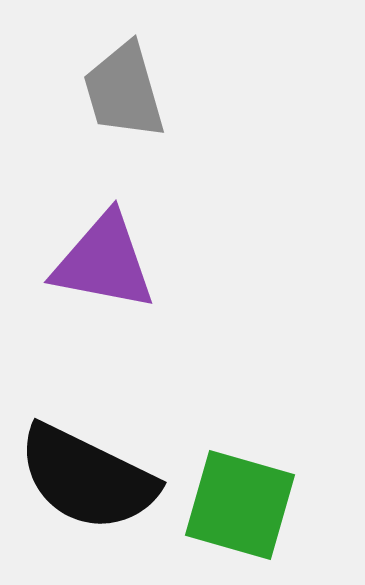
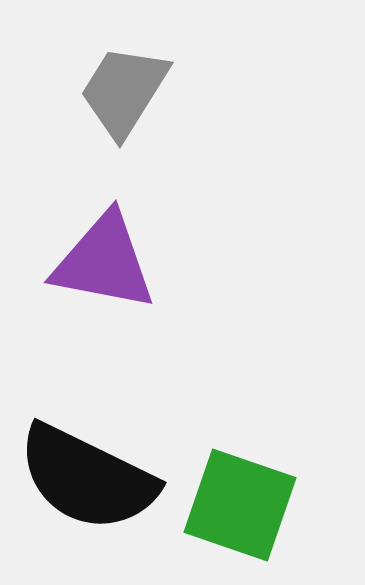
gray trapezoid: rotated 48 degrees clockwise
green square: rotated 3 degrees clockwise
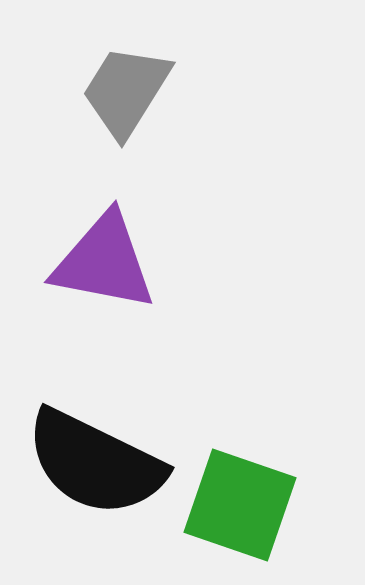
gray trapezoid: moved 2 px right
black semicircle: moved 8 px right, 15 px up
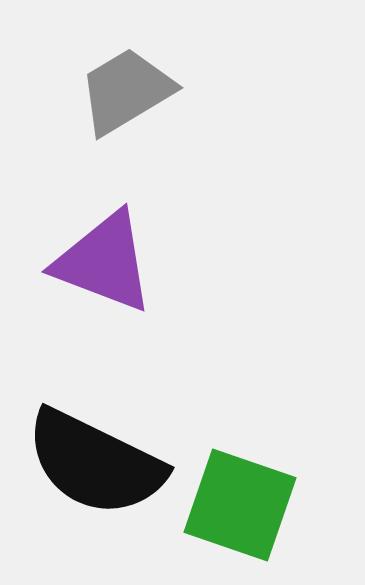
gray trapezoid: rotated 27 degrees clockwise
purple triangle: rotated 10 degrees clockwise
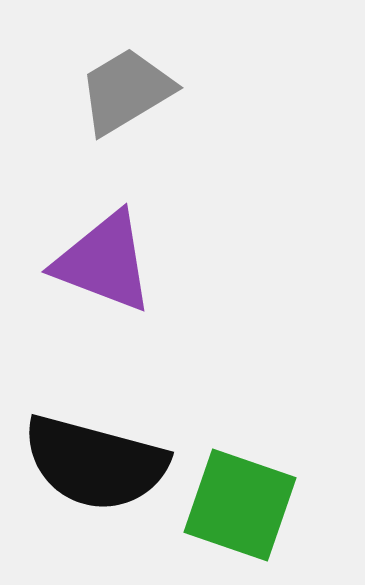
black semicircle: rotated 11 degrees counterclockwise
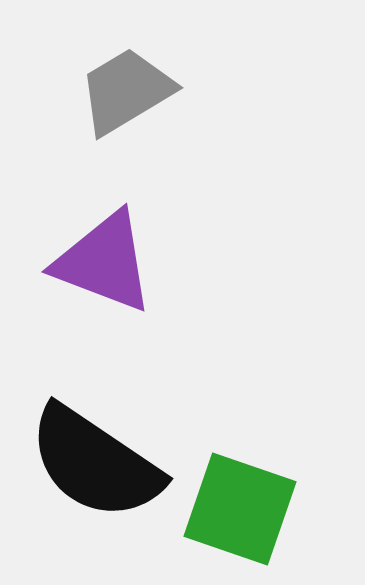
black semicircle: rotated 19 degrees clockwise
green square: moved 4 px down
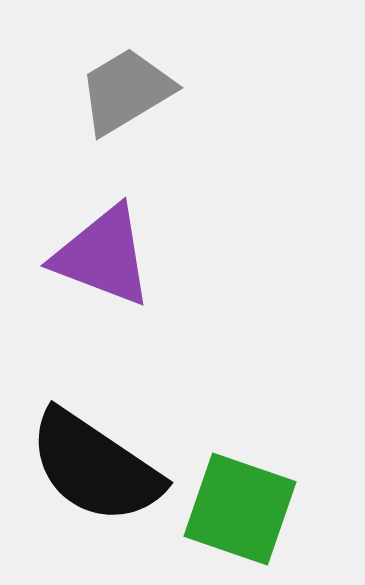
purple triangle: moved 1 px left, 6 px up
black semicircle: moved 4 px down
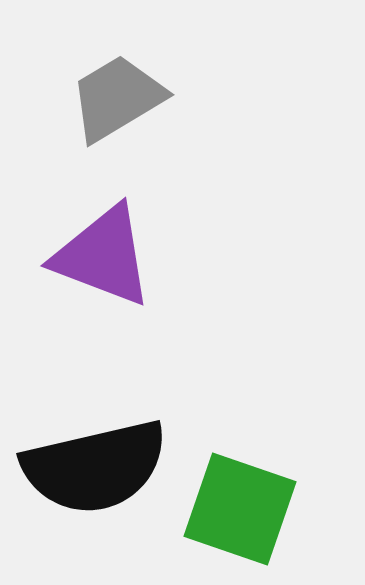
gray trapezoid: moved 9 px left, 7 px down
black semicircle: rotated 47 degrees counterclockwise
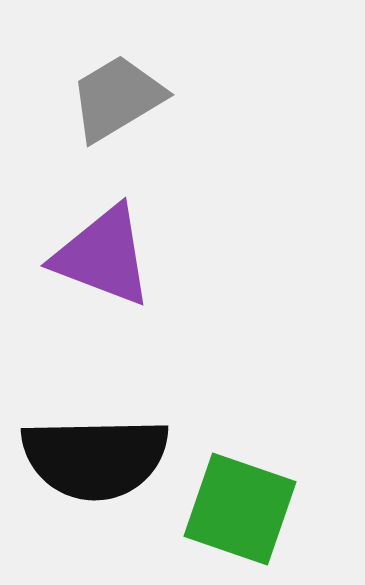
black semicircle: moved 9 px up; rotated 12 degrees clockwise
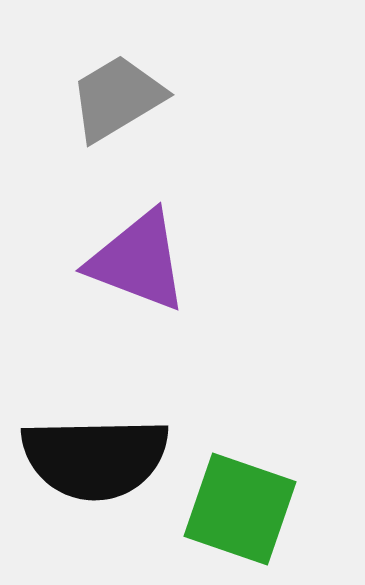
purple triangle: moved 35 px right, 5 px down
